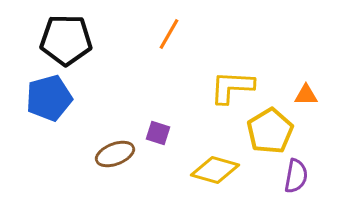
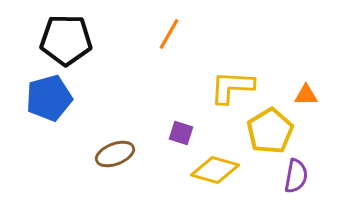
purple square: moved 23 px right
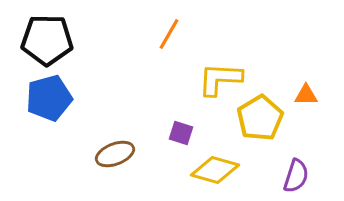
black pentagon: moved 19 px left
yellow L-shape: moved 12 px left, 8 px up
yellow pentagon: moved 10 px left, 13 px up
purple semicircle: rotated 8 degrees clockwise
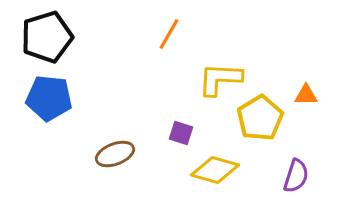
black pentagon: moved 3 px up; rotated 18 degrees counterclockwise
blue pentagon: rotated 21 degrees clockwise
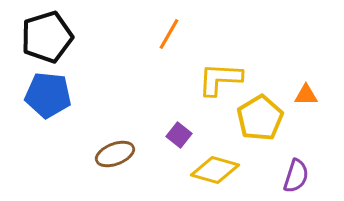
blue pentagon: moved 1 px left, 3 px up
purple square: moved 2 px left, 2 px down; rotated 20 degrees clockwise
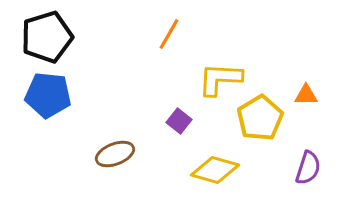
purple square: moved 14 px up
purple semicircle: moved 12 px right, 8 px up
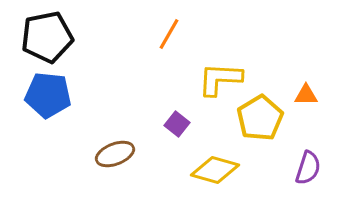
black pentagon: rotated 6 degrees clockwise
purple square: moved 2 px left, 3 px down
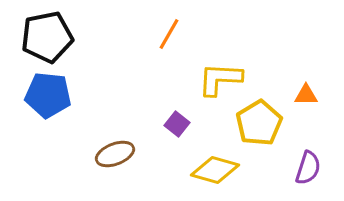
yellow pentagon: moved 1 px left, 5 px down
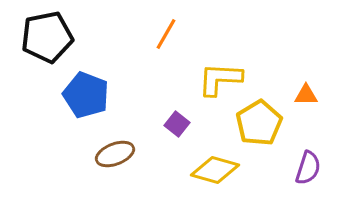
orange line: moved 3 px left
blue pentagon: moved 38 px right; rotated 15 degrees clockwise
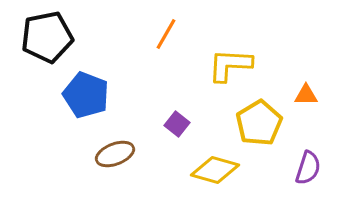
yellow L-shape: moved 10 px right, 14 px up
